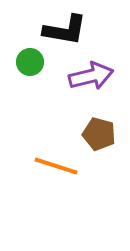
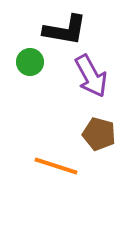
purple arrow: rotated 75 degrees clockwise
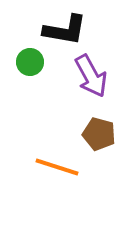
orange line: moved 1 px right, 1 px down
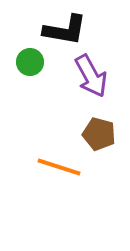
orange line: moved 2 px right
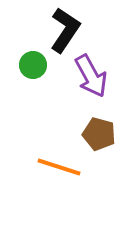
black L-shape: rotated 66 degrees counterclockwise
green circle: moved 3 px right, 3 px down
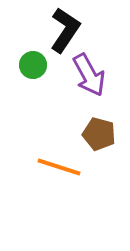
purple arrow: moved 2 px left, 1 px up
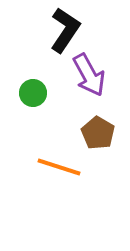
green circle: moved 28 px down
brown pentagon: moved 1 px left, 1 px up; rotated 16 degrees clockwise
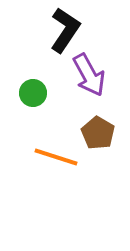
orange line: moved 3 px left, 10 px up
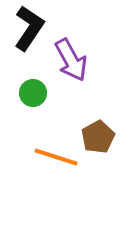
black L-shape: moved 36 px left, 2 px up
purple arrow: moved 18 px left, 15 px up
brown pentagon: moved 4 px down; rotated 12 degrees clockwise
